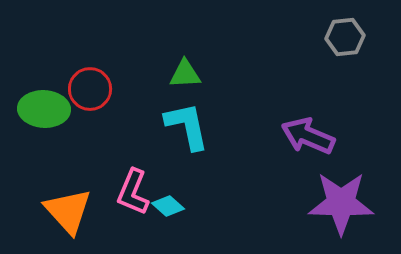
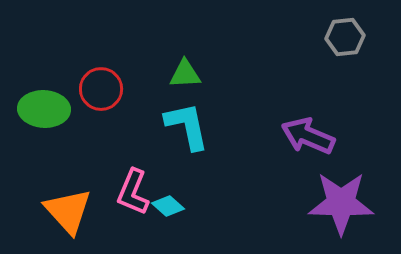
red circle: moved 11 px right
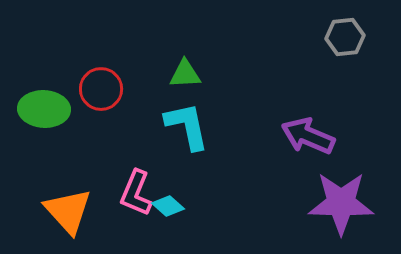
pink L-shape: moved 3 px right, 1 px down
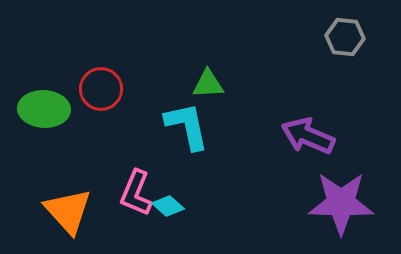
gray hexagon: rotated 12 degrees clockwise
green triangle: moved 23 px right, 10 px down
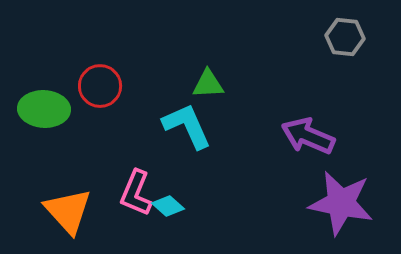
red circle: moved 1 px left, 3 px up
cyan L-shape: rotated 12 degrees counterclockwise
purple star: rotated 10 degrees clockwise
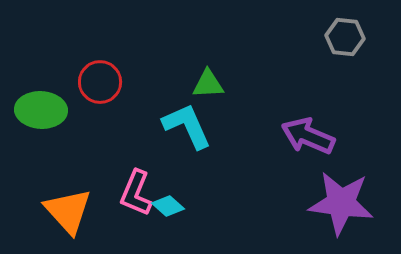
red circle: moved 4 px up
green ellipse: moved 3 px left, 1 px down
purple star: rotated 4 degrees counterclockwise
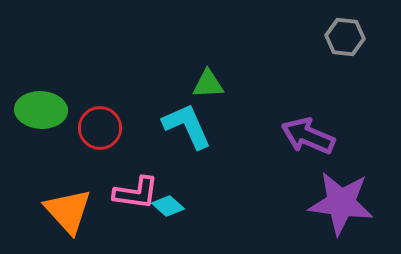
red circle: moved 46 px down
pink L-shape: rotated 105 degrees counterclockwise
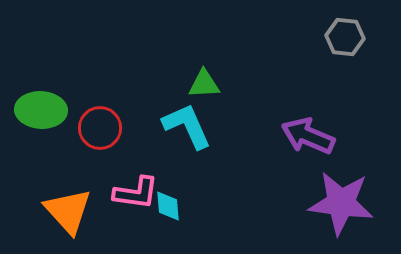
green triangle: moved 4 px left
cyan diamond: rotated 44 degrees clockwise
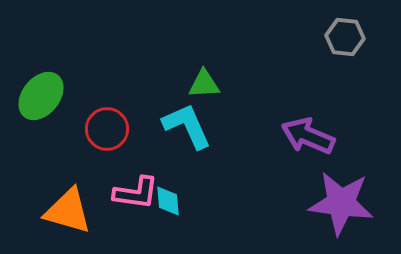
green ellipse: moved 14 px up; rotated 54 degrees counterclockwise
red circle: moved 7 px right, 1 px down
cyan diamond: moved 5 px up
orange triangle: rotated 32 degrees counterclockwise
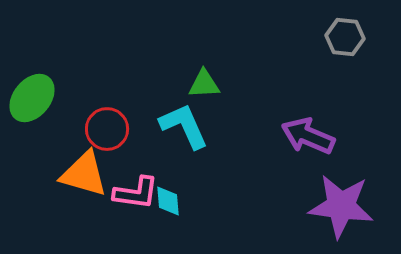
green ellipse: moved 9 px left, 2 px down
cyan L-shape: moved 3 px left
purple star: moved 3 px down
orange triangle: moved 16 px right, 37 px up
